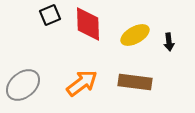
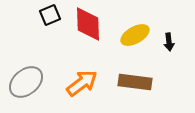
gray ellipse: moved 3 px right, 3 px up
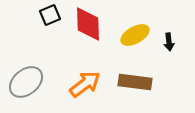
orange arrow: moved 3 px right, 1 px down
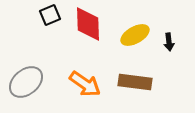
orange arrow: rotated 72 degrees clockwise
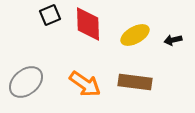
black arrow: moved 4 px right, 2 px up; rotated 84 degrees clockwise
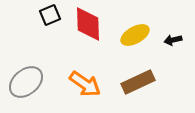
brown rectangle: moved 3 px right; rotated 32 degrees counterclockwise
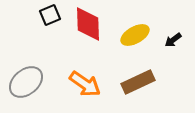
black arrow: rotated 24 degrees counterclockwise
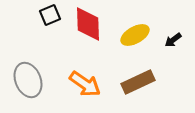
gray ellipse: moved 2 px right, 2 px up; rotated 72 degrees counterclockwise
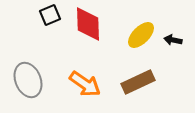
yellow ellipse: moved 6 px right; rotated 16 degrees counterclockwise
black arrow: rotated 48 degrees clockwise
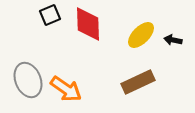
orange arrow: moved 19 px left, 5 px down
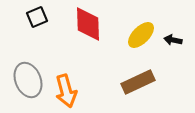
black square: moved 13 px left, 2 px down
orange arrow: moved 2 px down; rotated 40 degrees clockwise
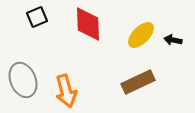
gray ellipse: moved 5 px left
